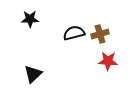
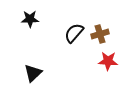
black semicircle: rotated 35 degrees counterclockwise
black triangle: moved 1 px up
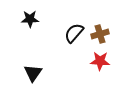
red star: moved 8 px left
black triangle: rotated 12 degrees counterclockwise
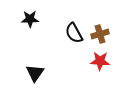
black semicircle: rotated 70 degrees counterclockwise
black triangle: moved 2 px right
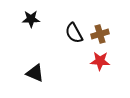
black star: moved 1 px right
black triangle: rotated 42 degrees counterclockwise
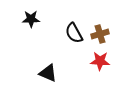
black triangle: moved 13 px right
